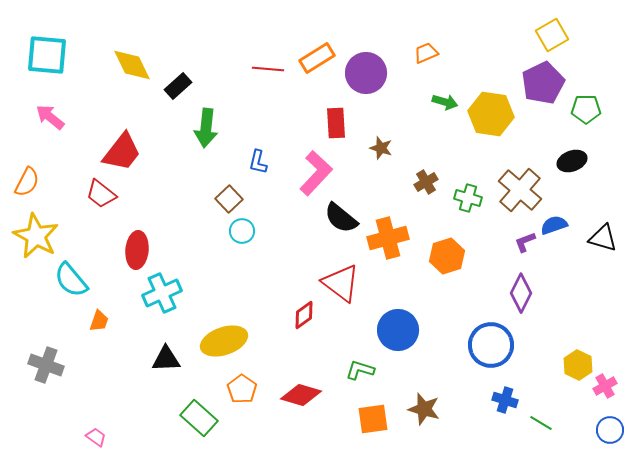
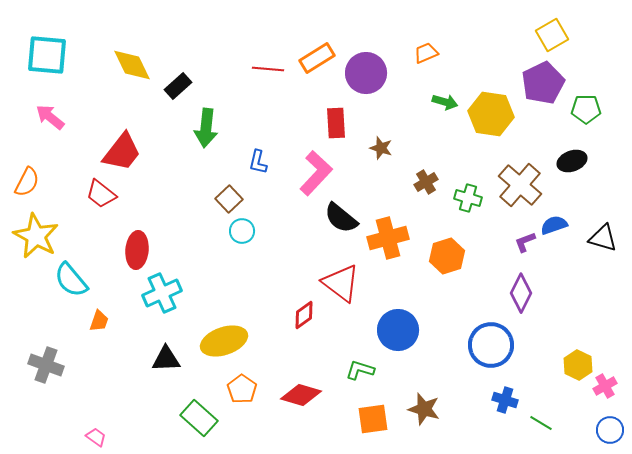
brown cross at (520, 190): moved 5 px up
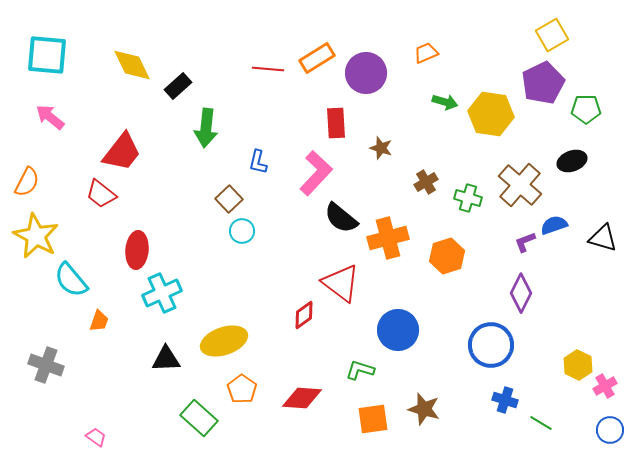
red diamond at (301, 395): moved 1 px right, 3 px down; rotated 12 degrees counterclockwise
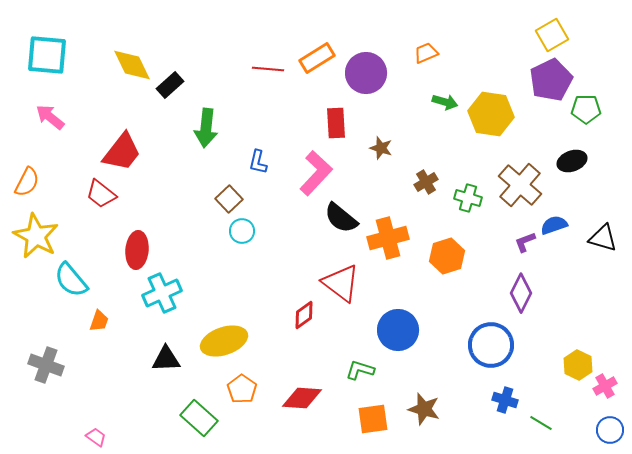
purple pentagon at (543, 83): moved 8 px right, 3 px up
black rectangle at (178, 86): moved 8 px left, 1 px up
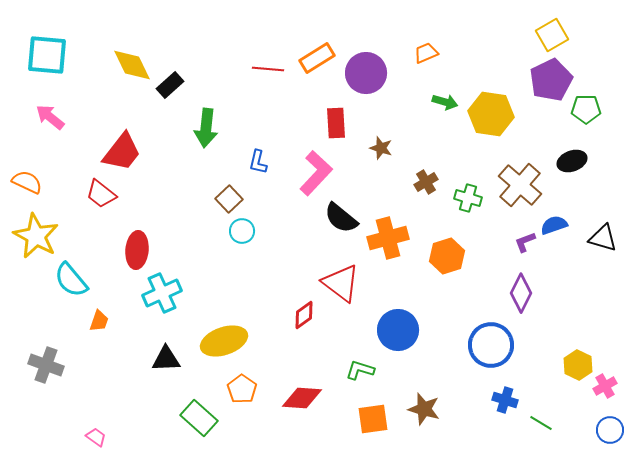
orange semicircle at (27, 182): rotated 92 degrees counterclockwise
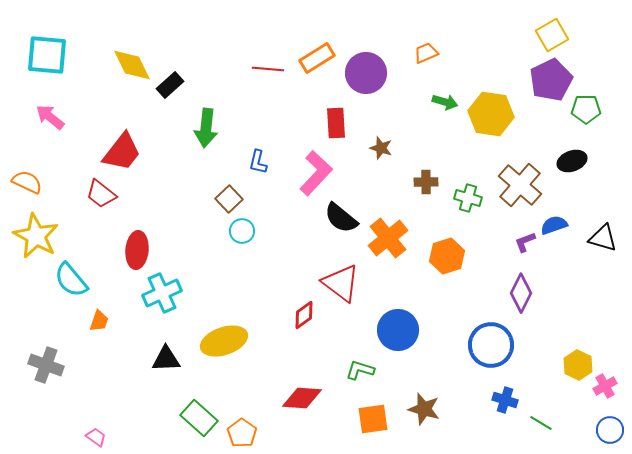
brown cross at (426, 182): rotated 30 degrees clockwise
orange cross at (388, 238): rotated 24 degrees counterclockwise
orange pentagon at (242, 389): moved 44 px down
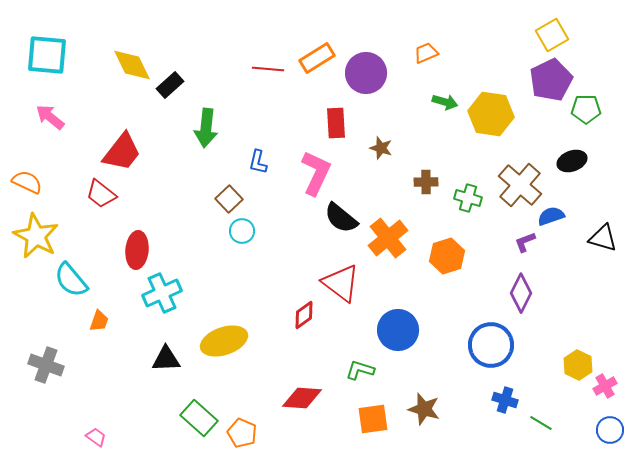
pink L-shape at (316, 173): rotated 18 degrees counterclockwise
blue semicircle at (554, 225): moved 3 px left, 9 px up
orange pentagon at (242, 433): rotated 12 degrees counterclockwise
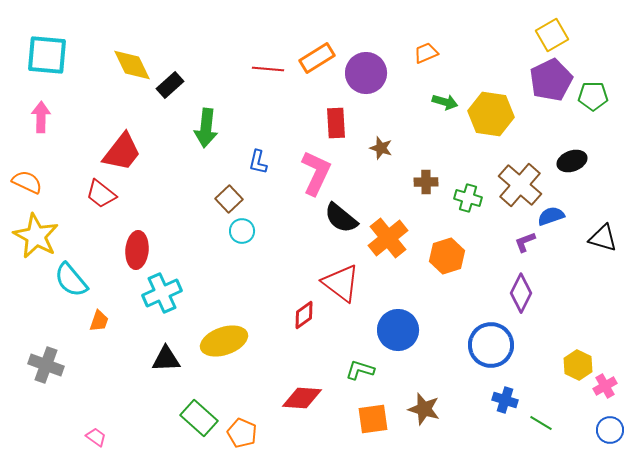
green pentagon at (586, 109): moved 7 px right, 13 px up
pink arrow at (50, 117): moved 9 px left; rotated 52 degrees clockwise
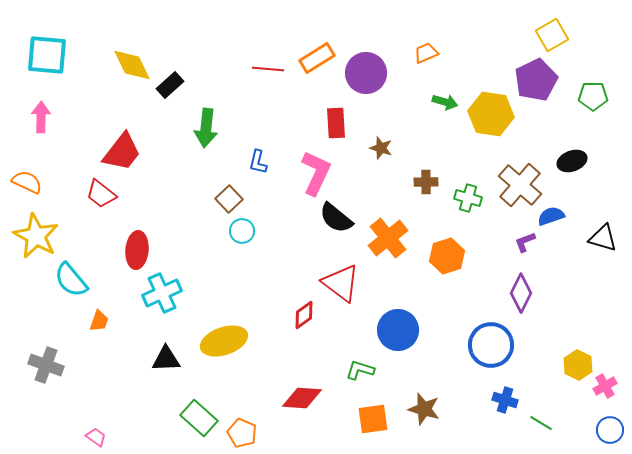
purple pentagon at (551, 80): moved 15 px left
black semicircle at (341, 218): moved 5 px left
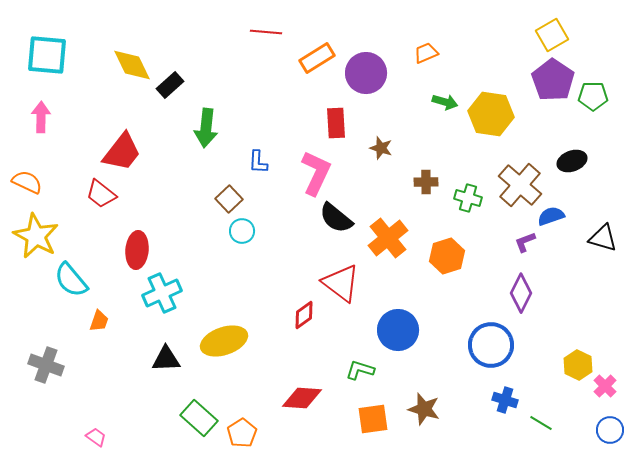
red line at (268, 69): moved 2 px left, 37 px up
purple pentagon at (536, 80): moved 17 px right; rotated 12 degrees counterclockwise
blue L-shape at (258, 162): rotated 10 degrees counterclockwise
pink cross at (605, 386): rotated 15 degrees counterclockwise
orange pentagon at (242, 433): rotated 16 degrees clockwise
